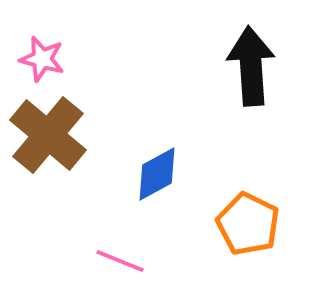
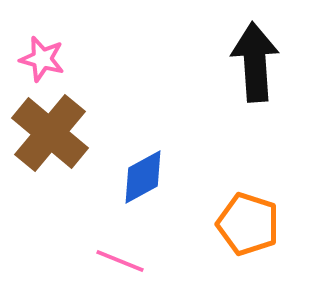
black arrow: moved 4 px right, 4 px up
brown cross: moved 2 px right, 2 px up
blue diamond: moved 14 px left, 3 px down
orange pentagon: rotated 8 degrees counterclockwise
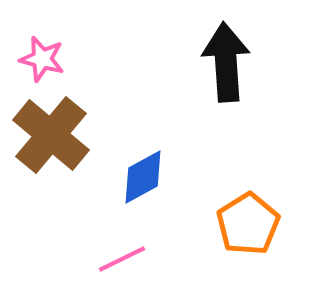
black arrow: moved 29 px left
brown cross: moved 1 px right, 2 px down
orange pentagon: rotated 22 degrees clockwise
pink line: moved 2 px right, 2 px up; rotated 48 degrees counterclockwise
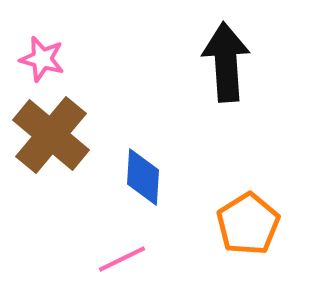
blue diamond: rotated 58 degrees counterclockwise
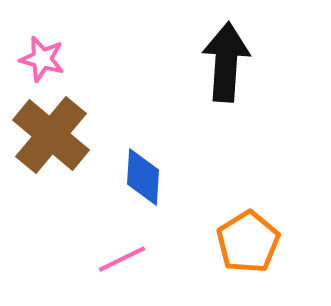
black arrow: rotated 8 degrees clockwise
orange pentagon: moved 18 px down
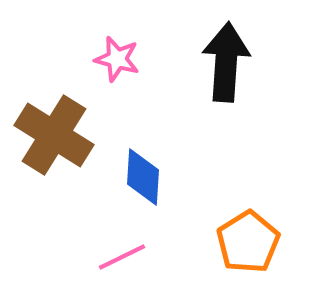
pink star: moved 75 px right
brown cross: moved 3 px right; rotated 8 degrees counterclockwise
pink line: moved 2 px up
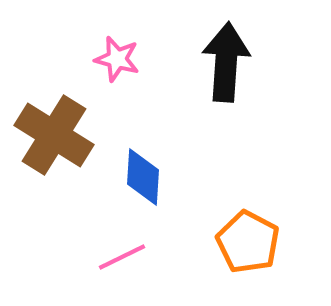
orange pentagon: rotated 12 degrees counterclockwise
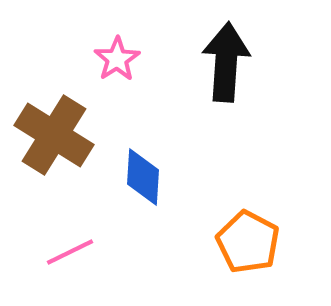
pink star: rotated 24 degrees clockwise
pink line: moved 52 px left, 5 px up
